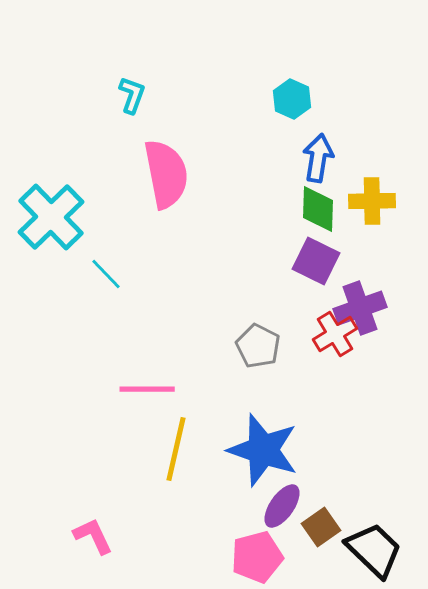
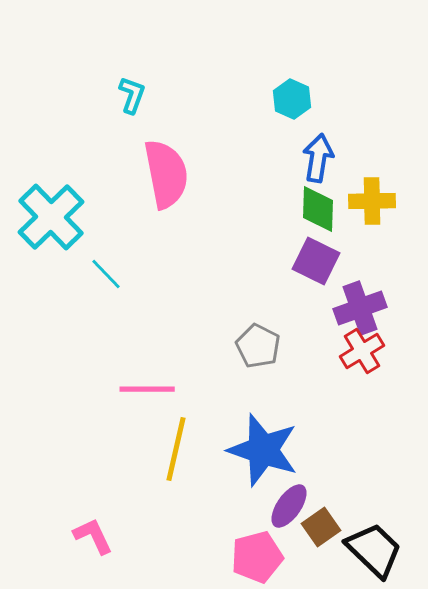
red cross: moved 27 px right, 17 px down
purple ellipse: moved 7 px right
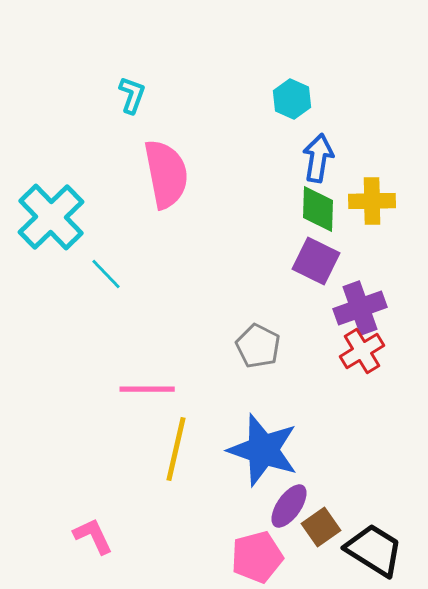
black trapezoid: rotated 12 degrees counterclockwise
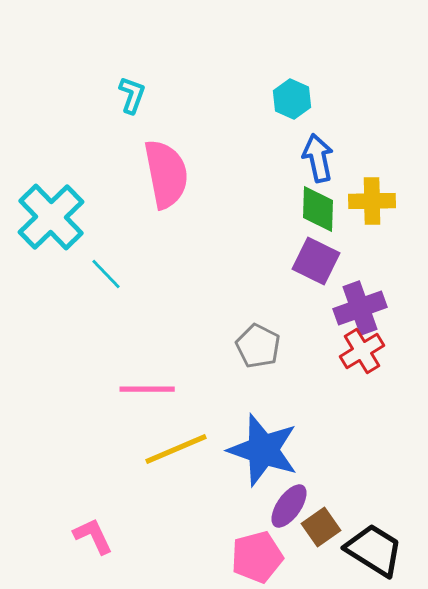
blue arrow: rotated 21 degrees counterclockwise
yellow line: rotated 54 degrees clockwise
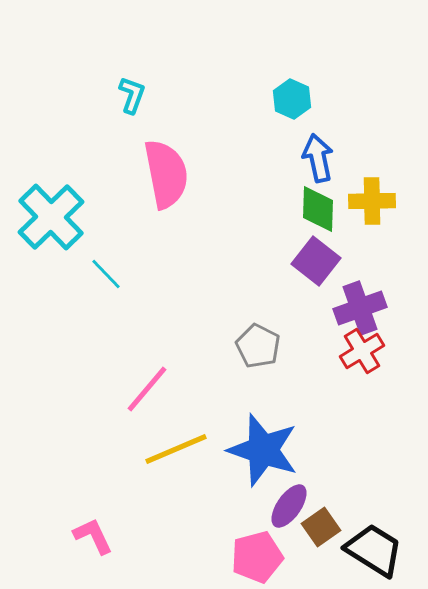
purple square: rotated 12 degrees clockwise
pink line: rotated 50 degrees counterclockwise
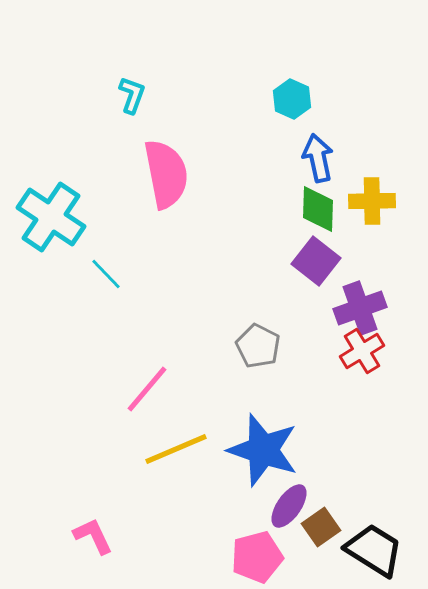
cyan cross: rotated 12 degrees counterclockwise
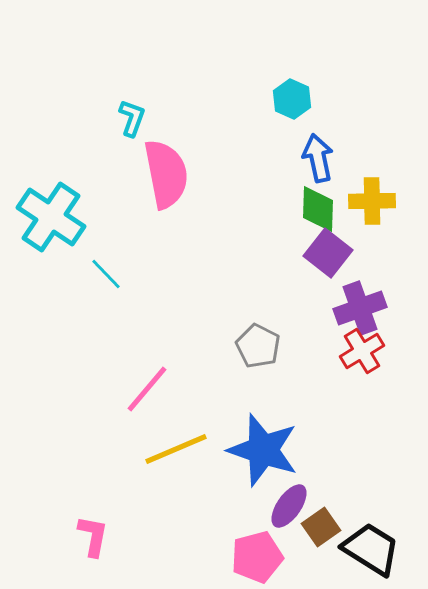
cyan L-shape: moved 23 px down
purple square: moved 12 px right, 8 px up
pink L-shape: rotated 36 degrees clockwise
black trapezoid: moved 3 px left, 1 px up
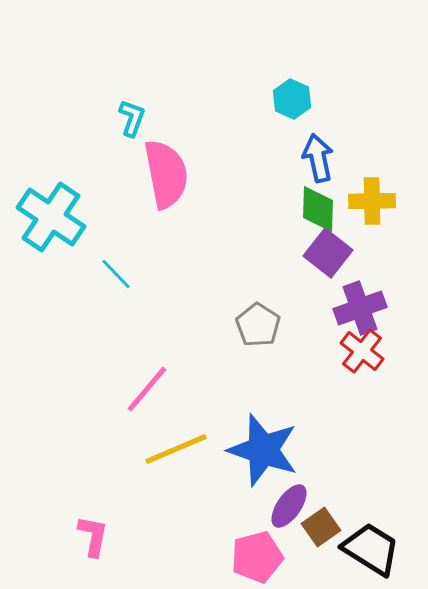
cyan line: moved 10 px right
gray pentagon: moved 21 px up; rotated 6 degrees clockwise
red cross: rotated 21 degrees counterclockwise
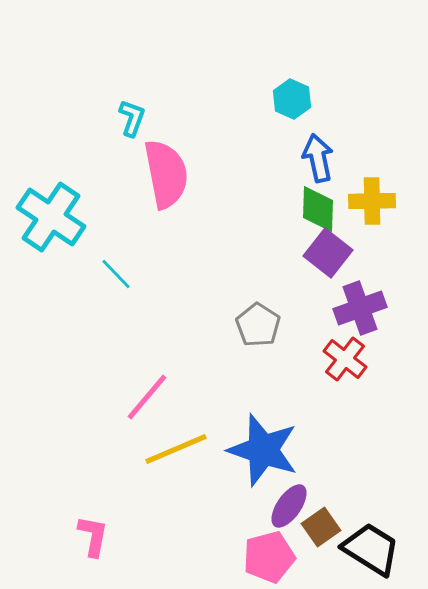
red cross: moved 17 px left, 8 px down
pink line: moved 8 px down
pink pentagon: moved 12 px right
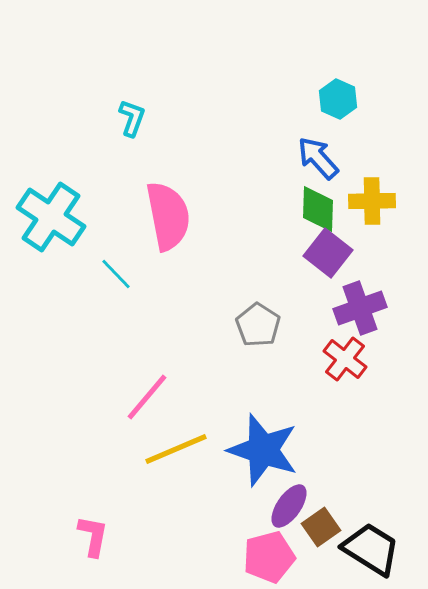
cyan hexagon: moved 46 px right
blue arrow: rotated 30 degrees counterclockwise
pink semicircle: moved 2 px right, 42 px down
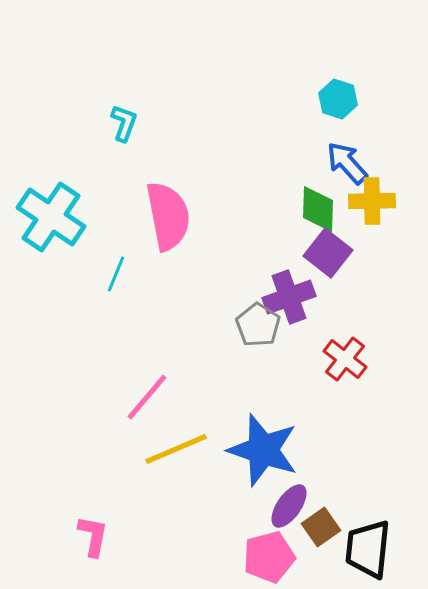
cyan hexagon: rotated 6 degrees counterclockwise
cyan L-shape: moved 8 px left, 5 px down
blue arrow: moved 29 px right, 5 px down
cyan line: rotated 66 degrees clockwise
purple cross: moved 71 px left, 11 px up
black trapezoid: moved 3 px left; rotated 116 degrees counterclockwise
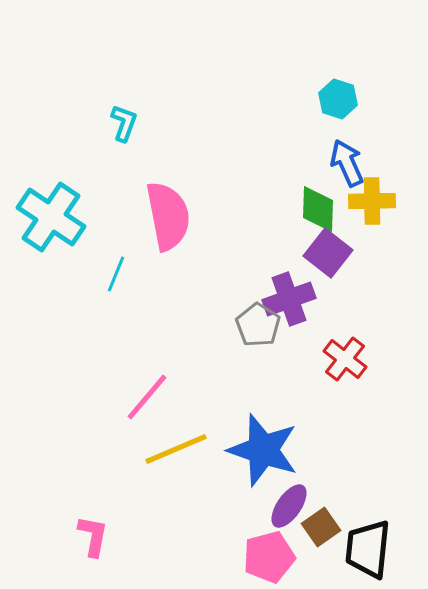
blue arrow: rotated 18 degrees clockwise
purple cross: moved 2 px down
